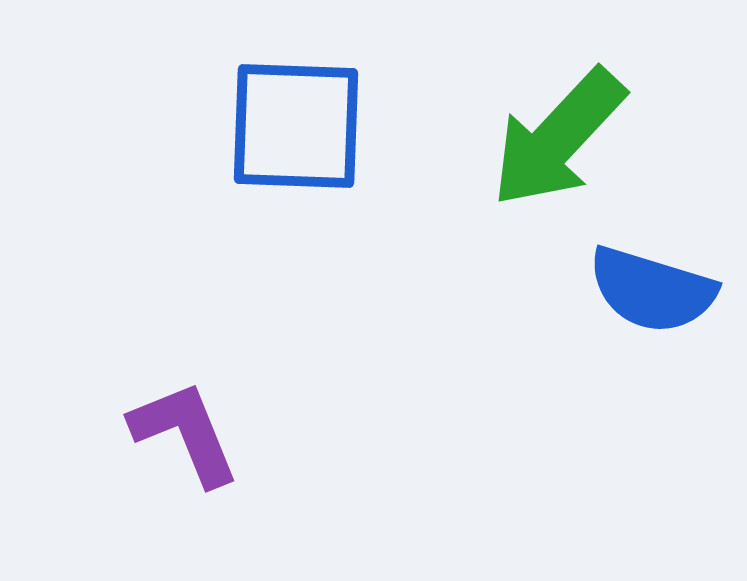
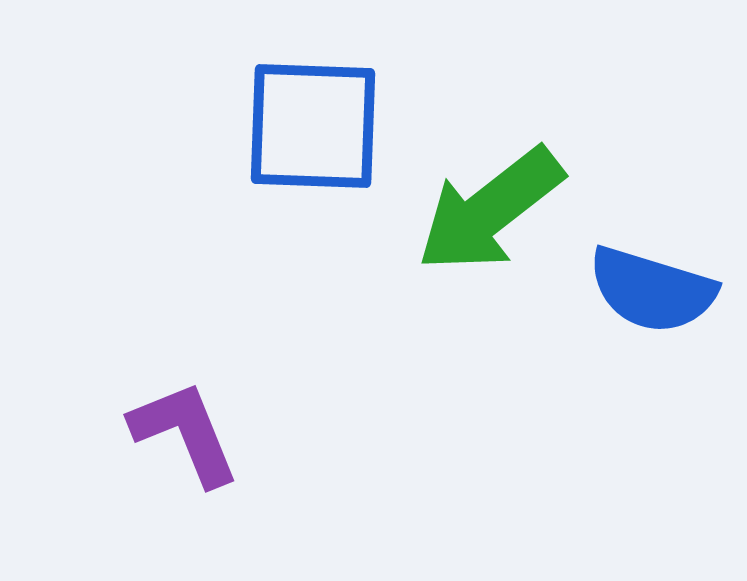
blue square: moved 17 px right
green arrow: moved 68 px left, 72 px down; rotated 9 degrees clockwise
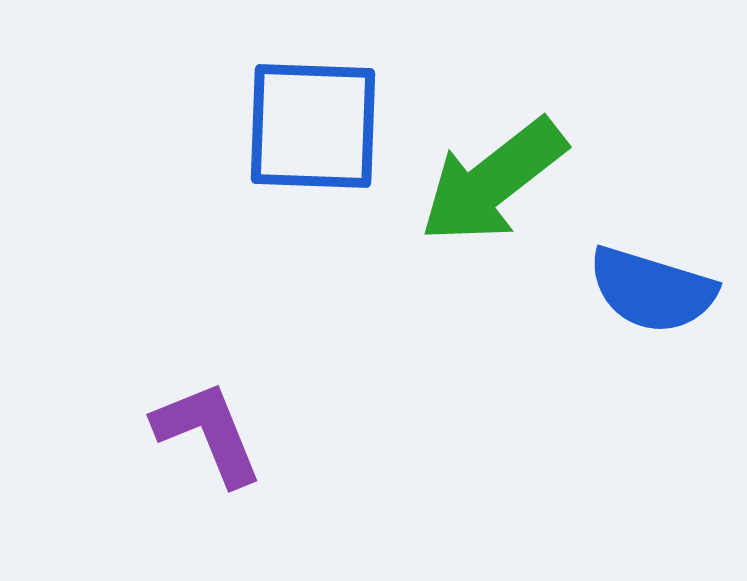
green arrow: moved 3 px right, 29 px up
purple L-shape: moved 23 px right
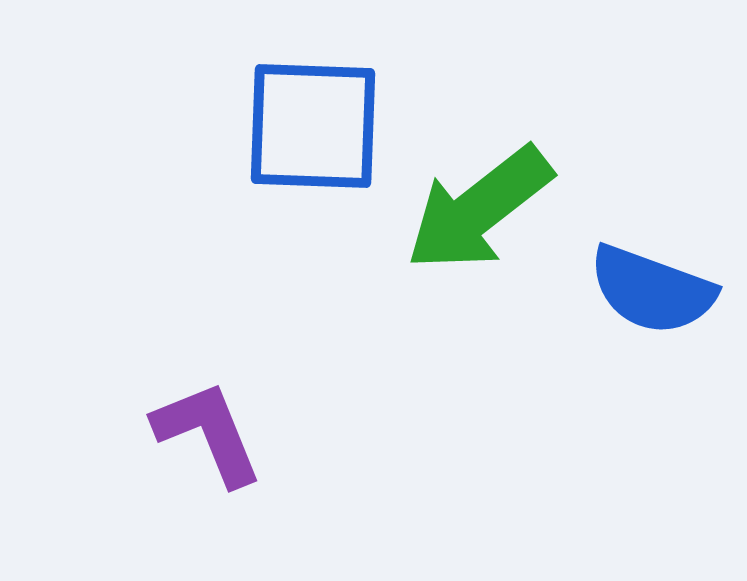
green arrow: moved 14 px left, 28 px down
blue semicircle: rotated 3 degrees clockwise
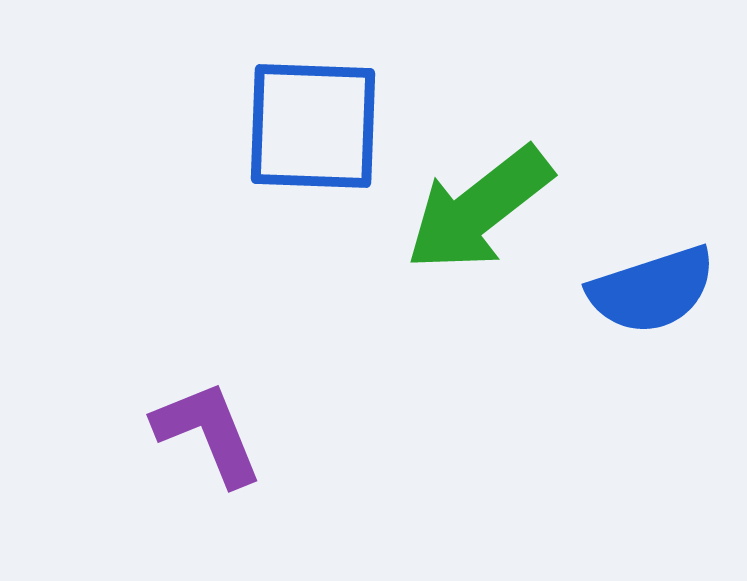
blue semicircle: rotated 38 degrees counterclockwise
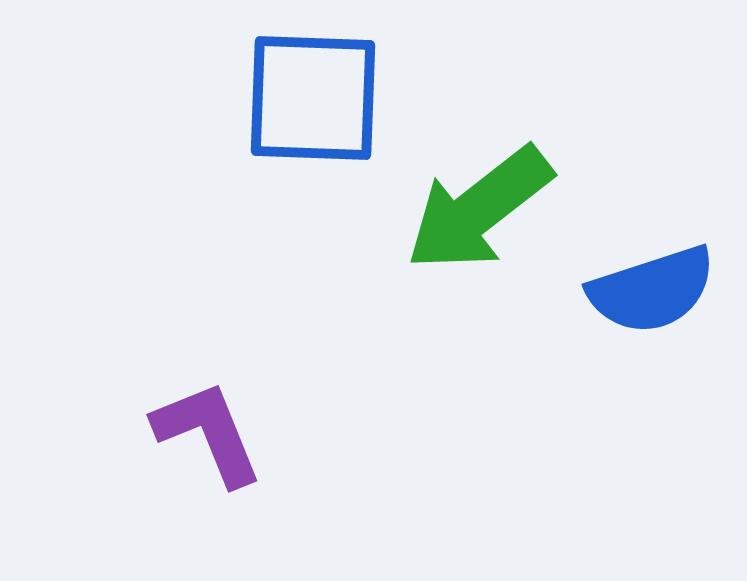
blue square: moved 28 px up
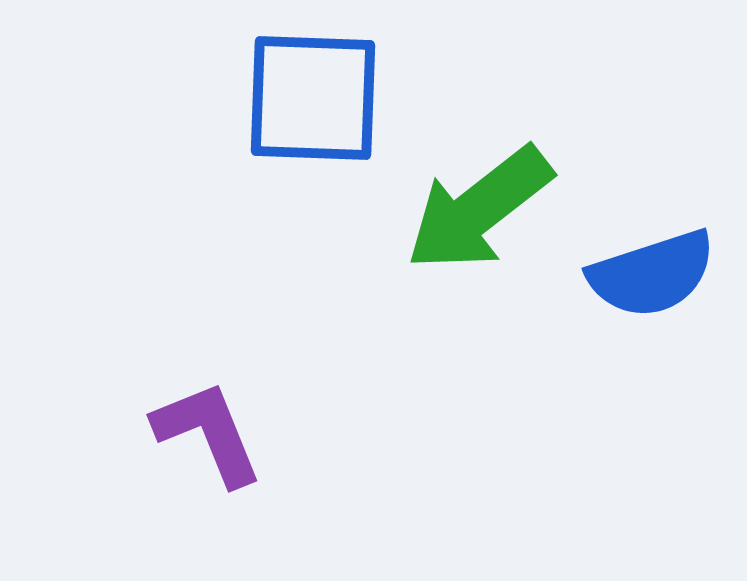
blue semicircle: moved 16 px up
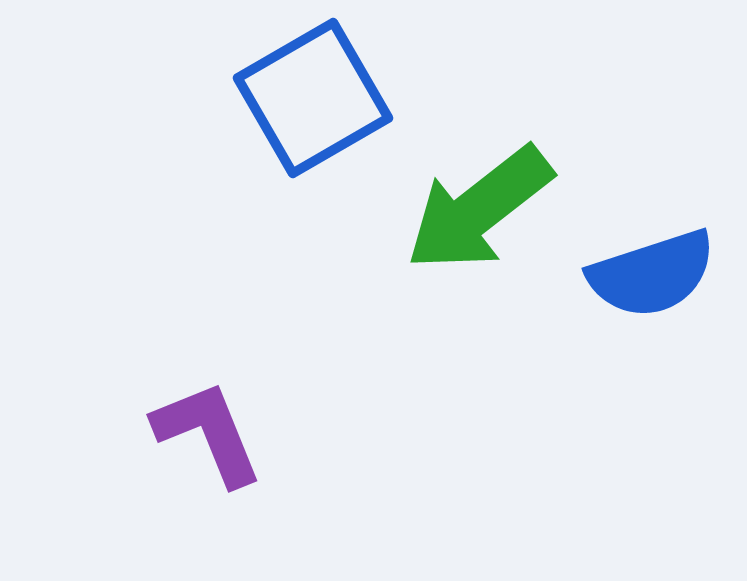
blue square: rotated 32 degrees counterclockwise
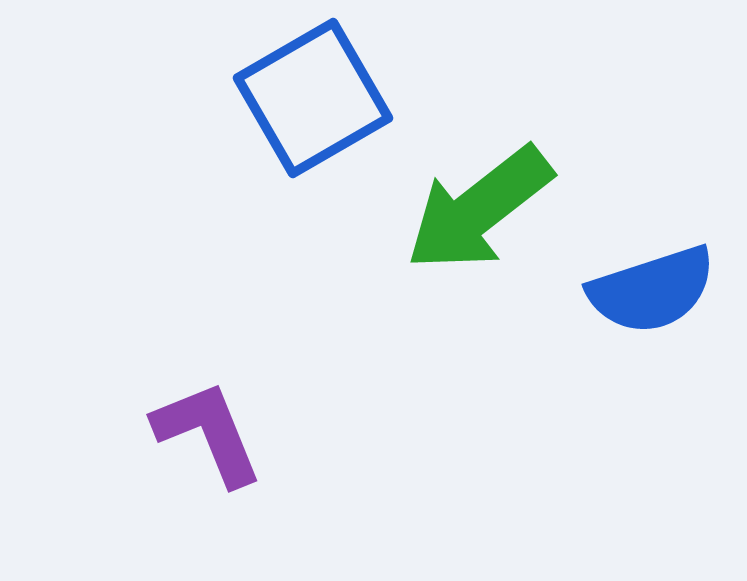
blue semicircle: moved 16 px down
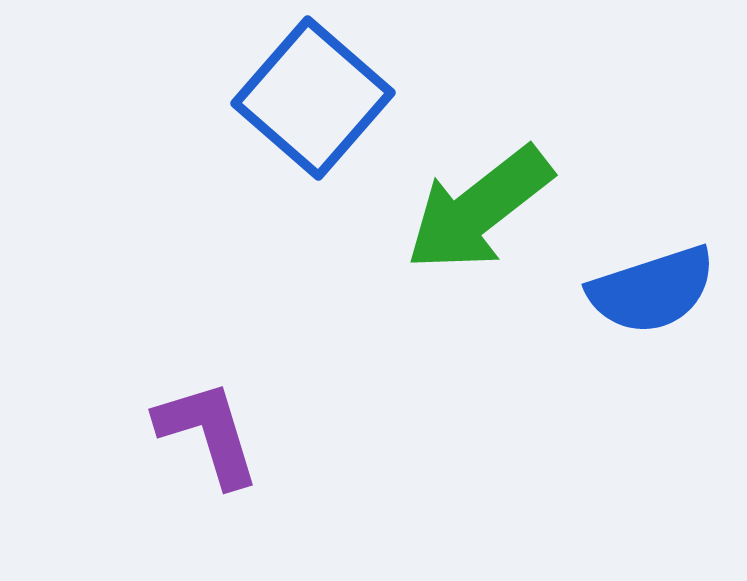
blue square: rotated 19 degrees counterclockwise
purple L-shape: rotated 5 degrees clockwise
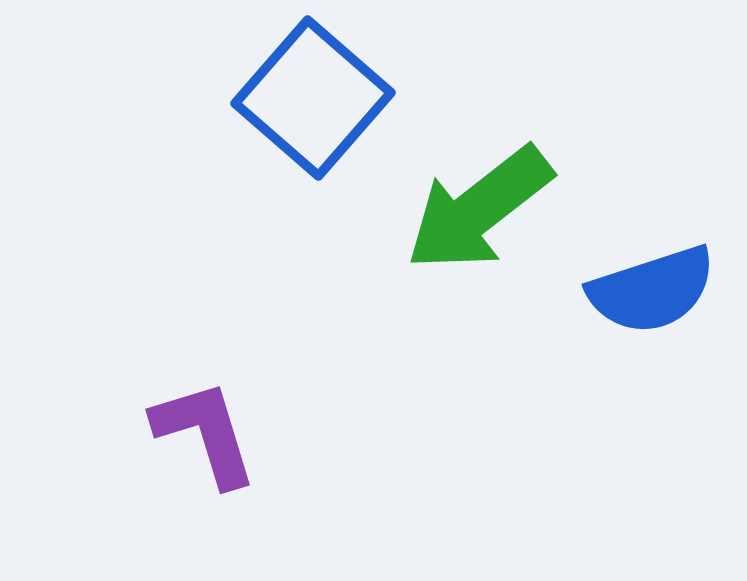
purple L-shape: moved 3 px left
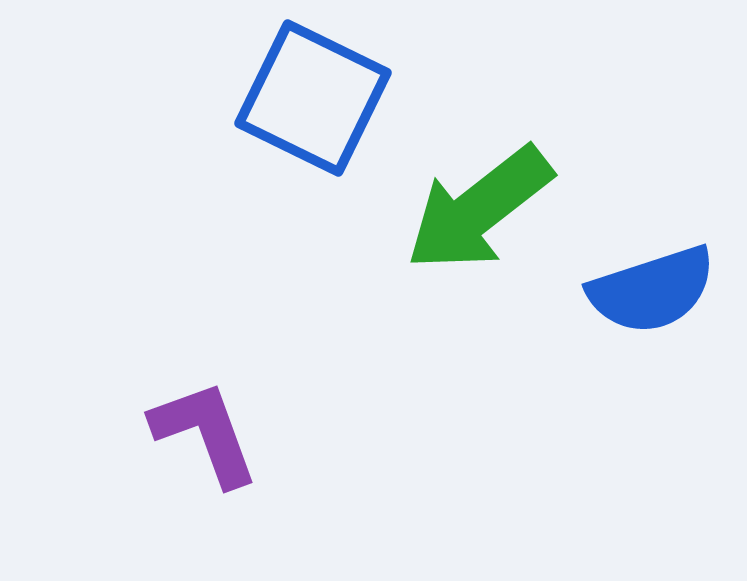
blue square: rotated 15 degrees counterclockwise
purple L-shape: rotated 3 degrees counterclockwise
